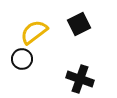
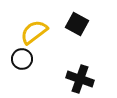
black square: moved 2 px left; rotated 35 degrees counterclockwise
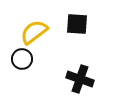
black square: rotated 25 degrees counterclockwise
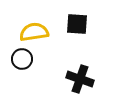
yellow semicircle: rotated 28 degrees clockwise
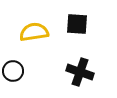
black circle: moved 9 px left, 12 px down
black cross: moved 7 px up
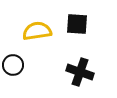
yellow semicircle: moved 3 px right, 1 px up
black circle: moved 6 px up
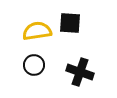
black square: moved 7 px left, 1 px up
black circle: moved 21 px right
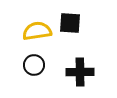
black cross: rotated 20 degrees counterclockwise
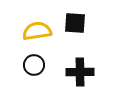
black square: moved 5 px right
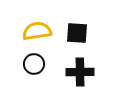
black square: moved 2 px right, 10 px down
black circle: moved 1 px up
